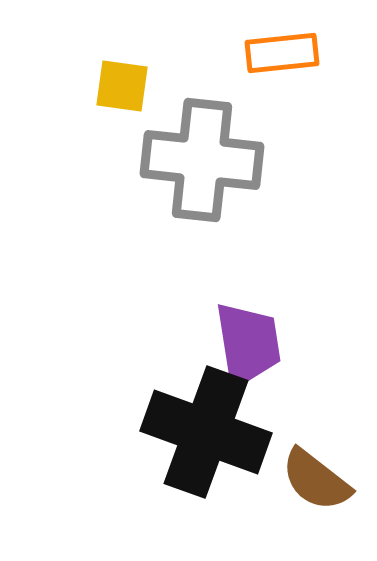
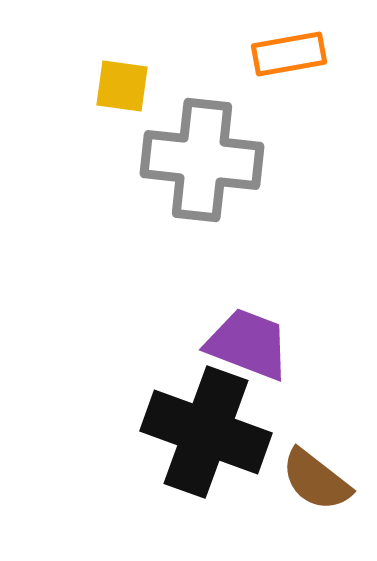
orange rectangle: moved 7 px right, 1 px down; rotated 4 degrees counterclockwise
purple trapezoid: rotated 60 degrees counterclockwise
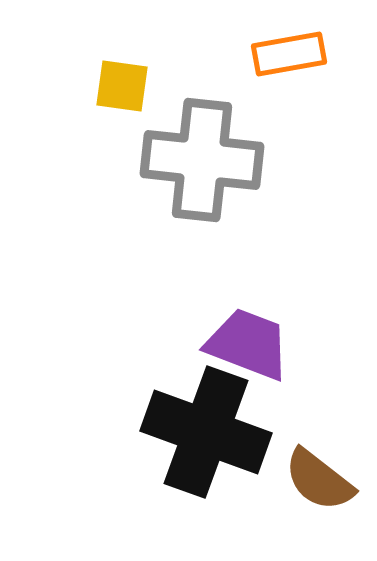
brown semicircle: moved 3 px right
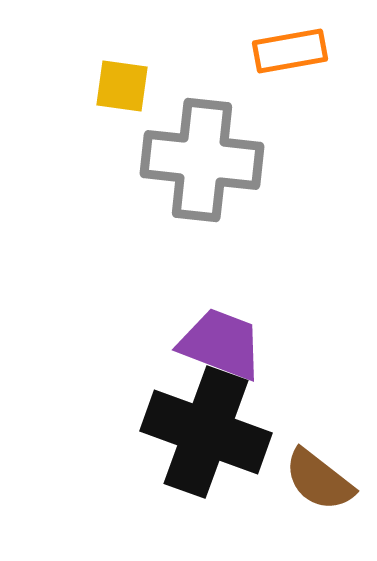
orange rectangle: moved 1 px right, 3 px up
purple trapezoid: moved 27 px left
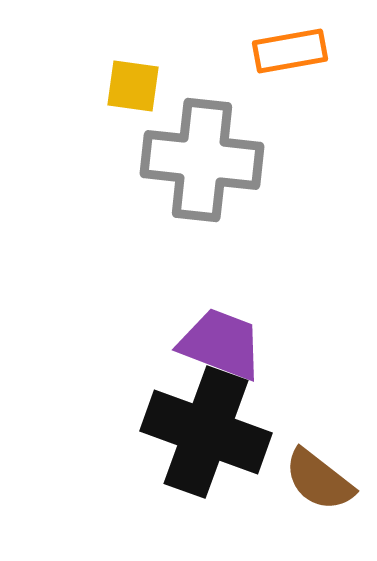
yellow square: moved 11 px right
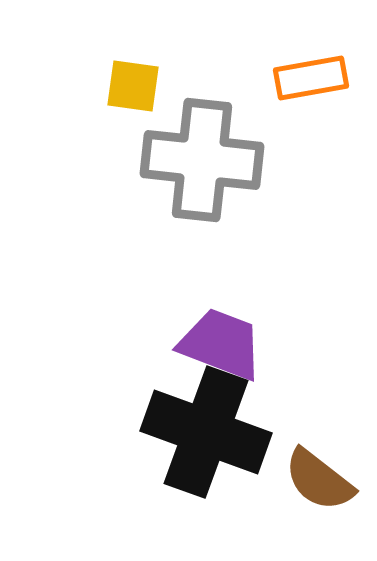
orange rectangle: moved 21 px right, 27 px down
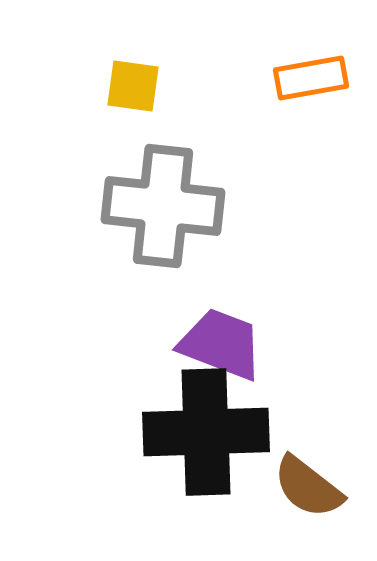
gray cross: moved 39 px left, 46 px down
black cross: rotated 22 degrees counterclockwise
brown semicircle: moved 11 px left, 7 px down
